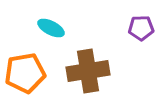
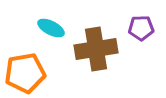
brown cross: moved 8 px right, 22 px up
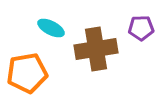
orange pentagon: moved 2 px right
